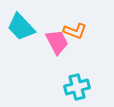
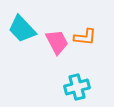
cyan trapezoid: moved 1 px right, 2 px down
orange L-shape: moved 10 px right, 6 px down; rotated 15 degrees counterclockwise
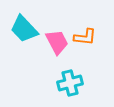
cyan trapezoid: moved 2 px right
cyan cross: moved 7 px left, 4 px up
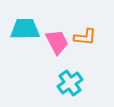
cyan trapezoid: moved 1 px right; rotated 132 degrees clockwise
cyan cross: rotated 20 degrees counterclockwise
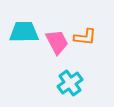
cyan trapezoid: moved 1 px left, 3 px down
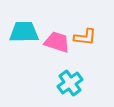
pink trapezoid: rotated 44 degrees counterclockwise
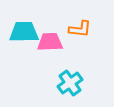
orange L-shape: moved 5 px left, 8 px up
pink trapezoid: moved 7 px left; rotated 20 degrees counterclockwise
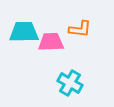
pink trapezoid: moved 1 px right
cyan cross: rotated 25 degrees counterclockwise
